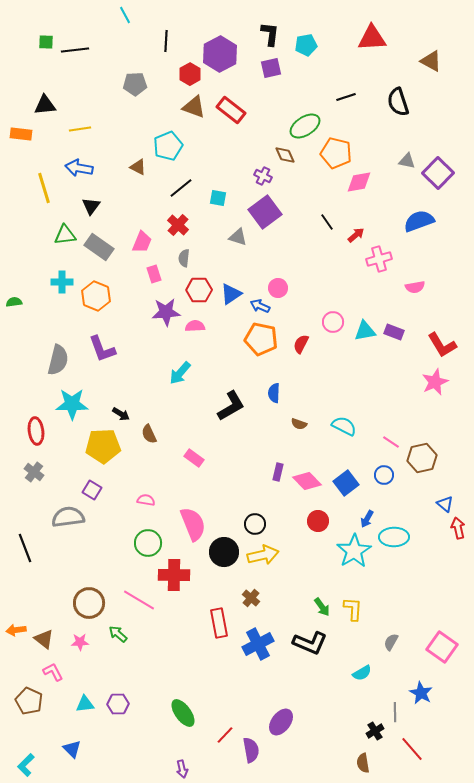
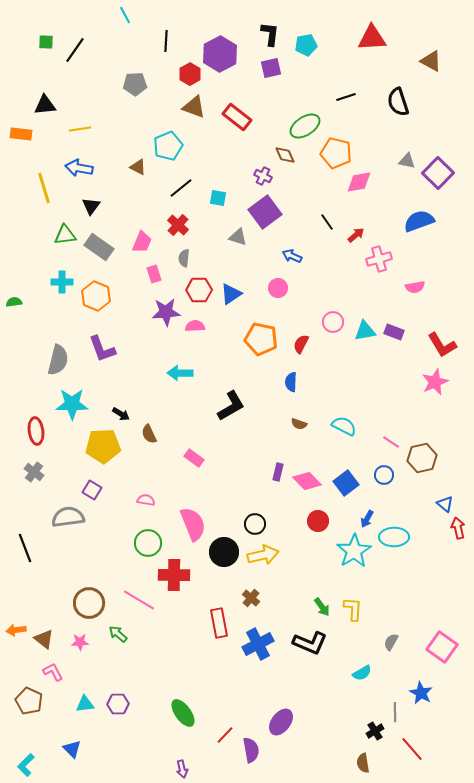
black line at (75, 50): rotated 48 degrees counterclockwise
red rectangle at (231, 110): moved 6 px right, 7 px down
blue arrow at (260, 306): moved 32 px right, 50 px up
cyan arrow at (180, 373): rotated 50 degrees clockwise
blue semicircle at (274, 393): moved 17 px right, 11 px up
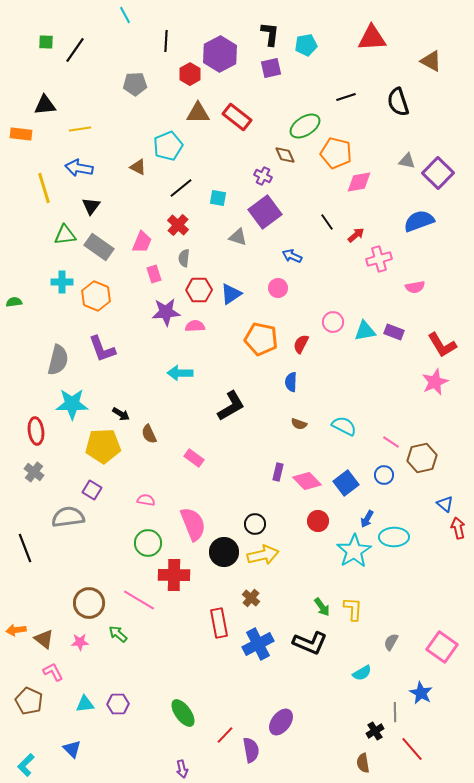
brown triangle at (194, 107): moved 4 px right, 6 px down; rotated 20 degrees counterclockwise
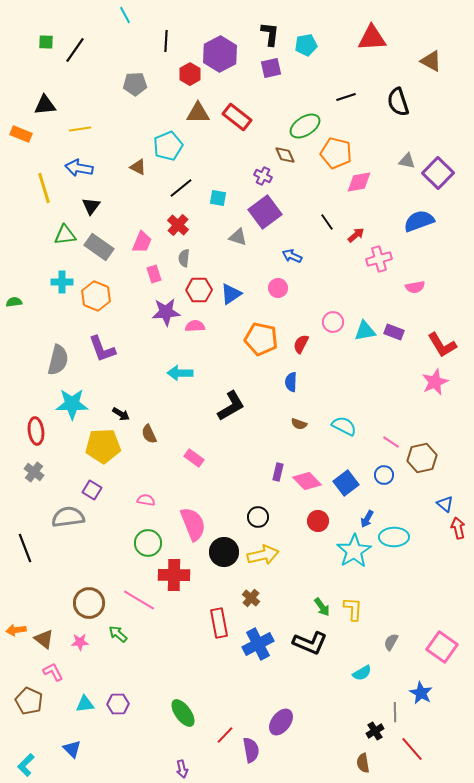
orange rectangle at (21, 134): rotated 15 degrees clockwise
black circle at (255, 524): moved 3 px right, 7 px up
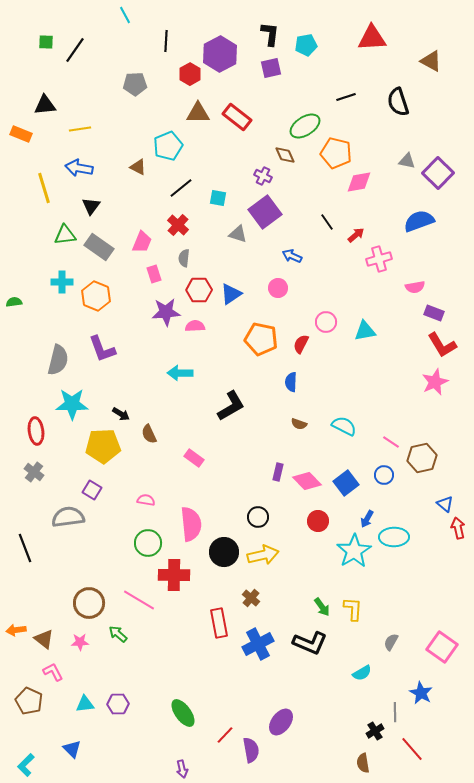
gray triangle at (238, 237): moved 3 px up
pink circle at (333, 322): moved 7 px left
purple rectangle at (394, 332): moved 40 px right, 19 px up
pink semicircle at (193, 524): moved 2 px left; rotated 16 degrees clockwise
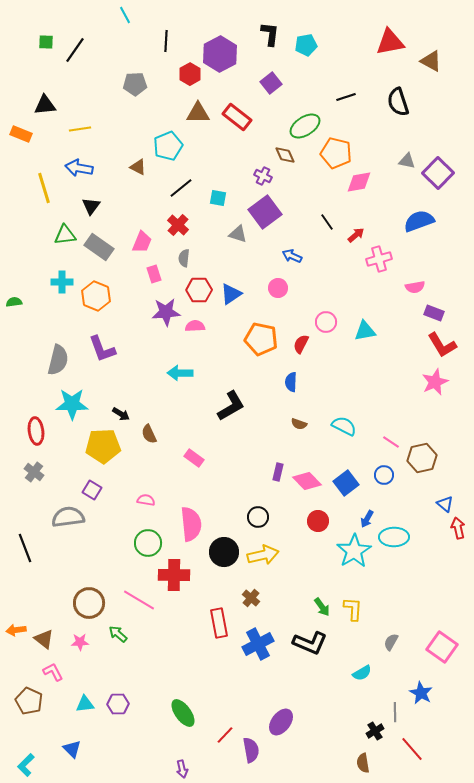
red triangle at (372, 38): moved 18 px right, 4 px down; rotated 8 degrees counterclockwise
purple square at (271, 68): moved 15 px down; rotated 25 degrees counterclockwise
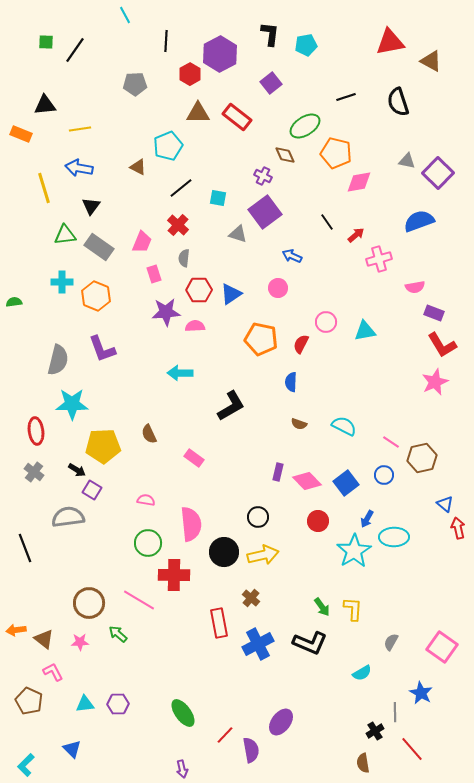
black arrow at (121, 414): moved 44 px left, 56 px down
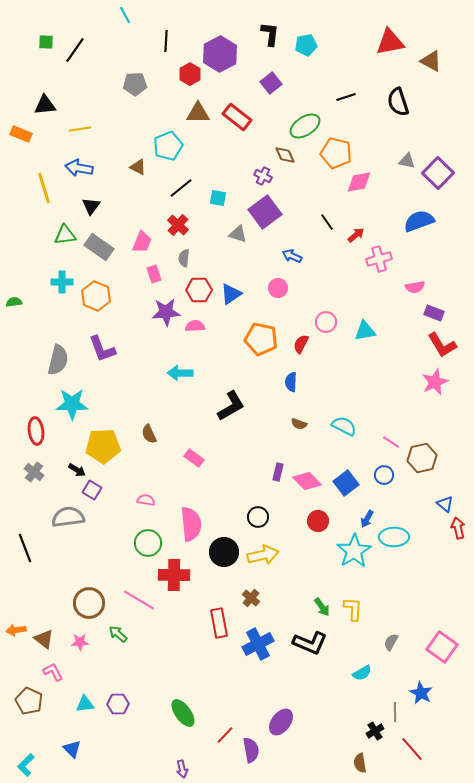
brown semicircle at (363, 763): moved 3 px left
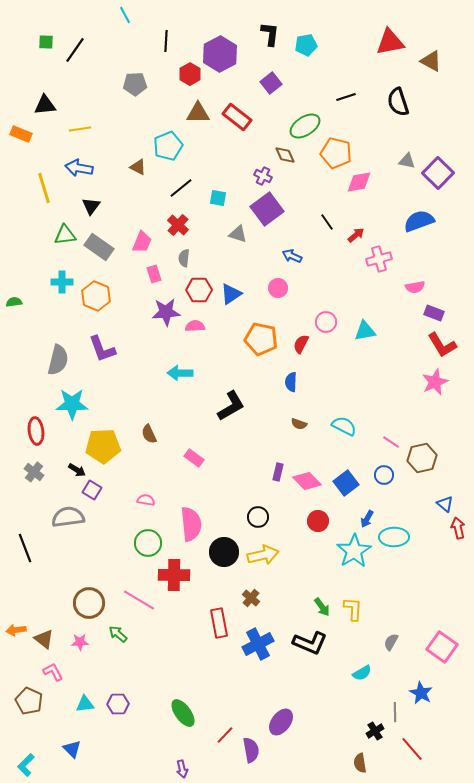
purple square at (265, 212): moved 2 px right, 3 px up
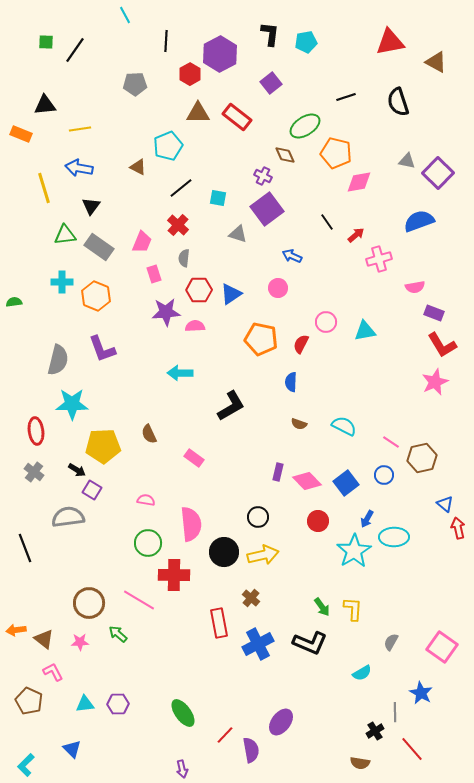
cyan pentagon at (306, 45): moved 3 px up
brown triangle at (431, 61): moved 5 px right, 1 px down
brown semicircle at (360, 763): rotated 72 degrees counterclockwise
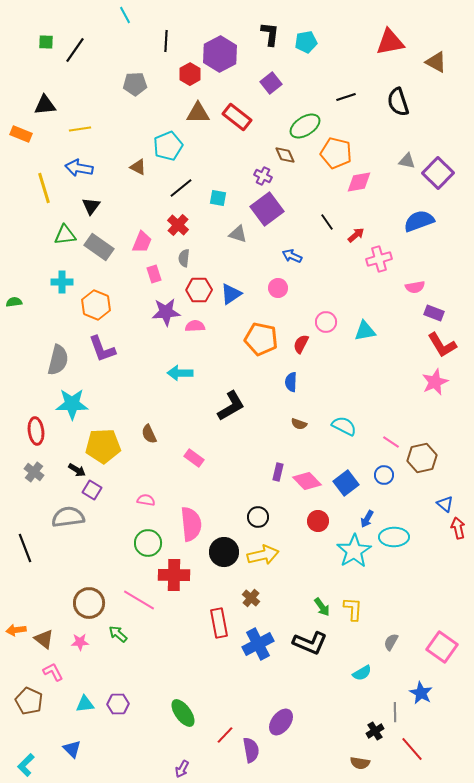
orange hexagon at (96, 296): moved 9 px down
purple arrow at (182, 769): rotated 42 degrees clockwise
